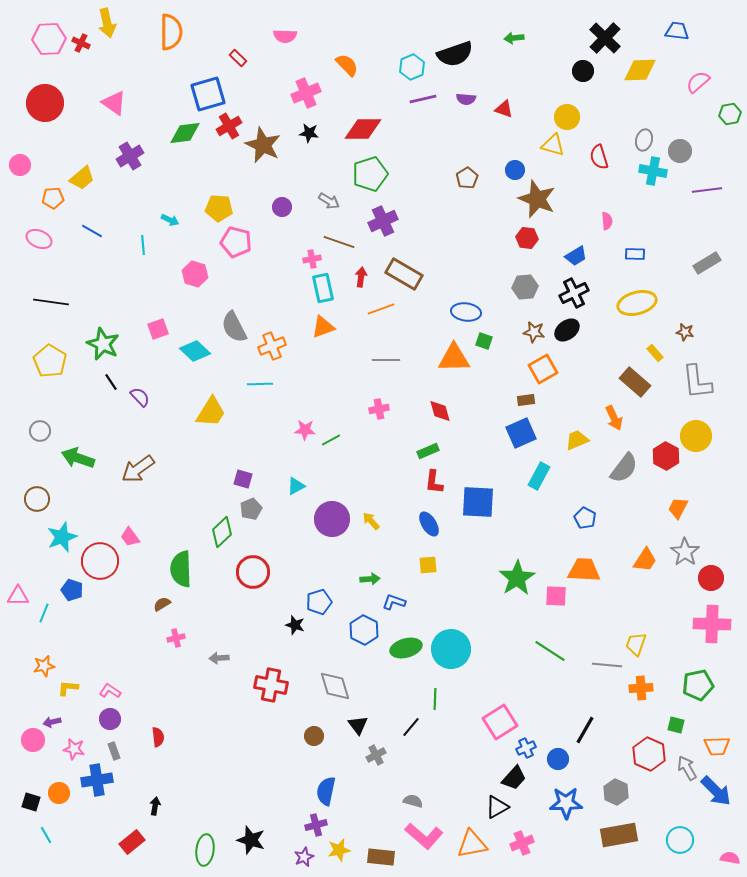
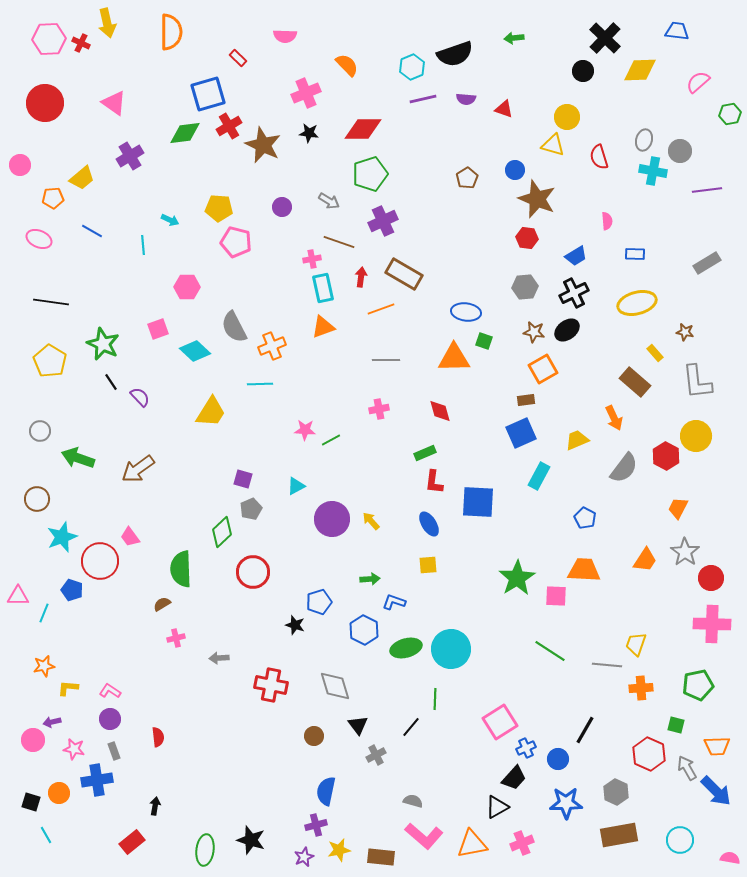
pink hexagon at (195, 274): moved 8 px left, 13 px down; rotated 15 degrees counterclockwise
green rectangle at (428, 451): moved 3 px left, 2 px down
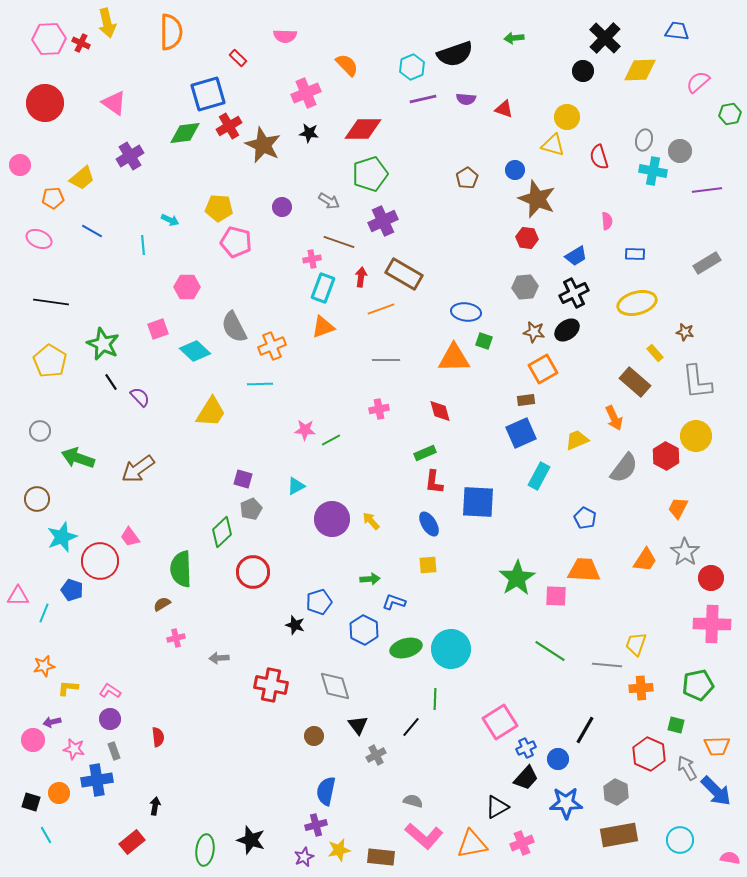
cyan rectangle at (323, 288): rotated 32 degrees clockwise
black trapezoid at (514, 778): moved 12 px right
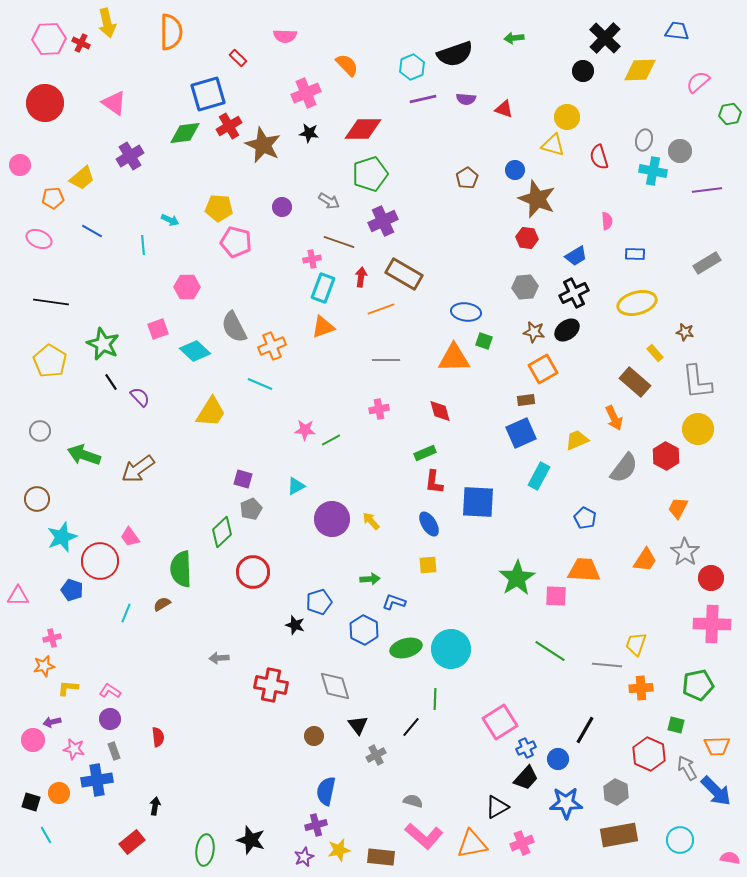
cyan line at (260, 384): rotated 25 degrees clockwise
yellow circle at (696, 436): moved 2 px right, 7 px up
green arrow at (78, 458): moved 6 px right, 3 px up
cyan line at (44, 613): moved 82 px right
pink cross at (176, 638): moved 124 px left
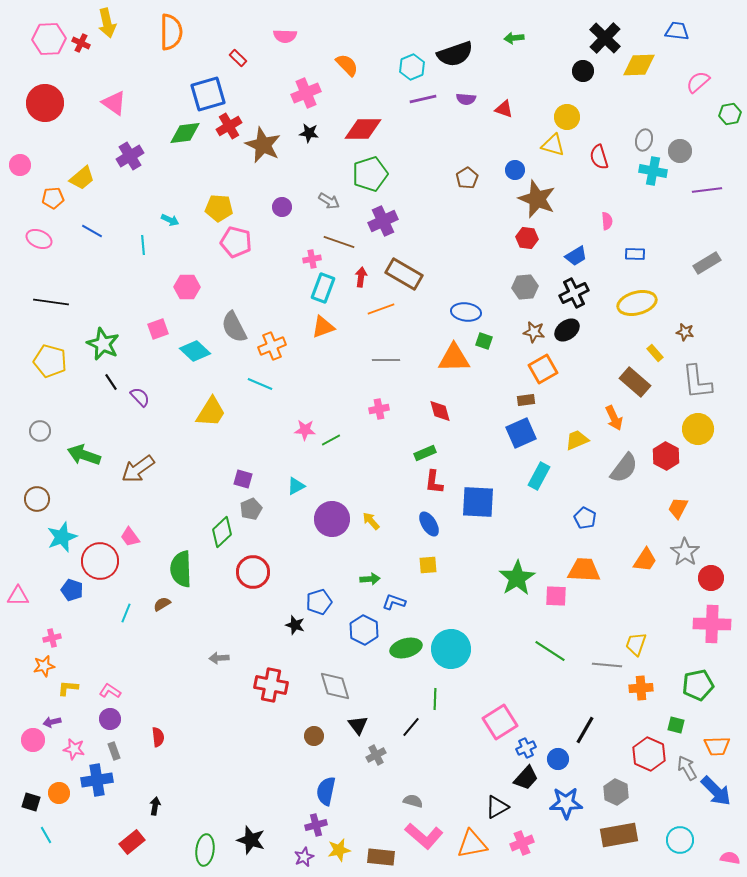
yellow diamond at (640, 70): moved 1 px left, 5 px up
yellow pentagon at (50, 361): rotated 16 degrees counterclockwise
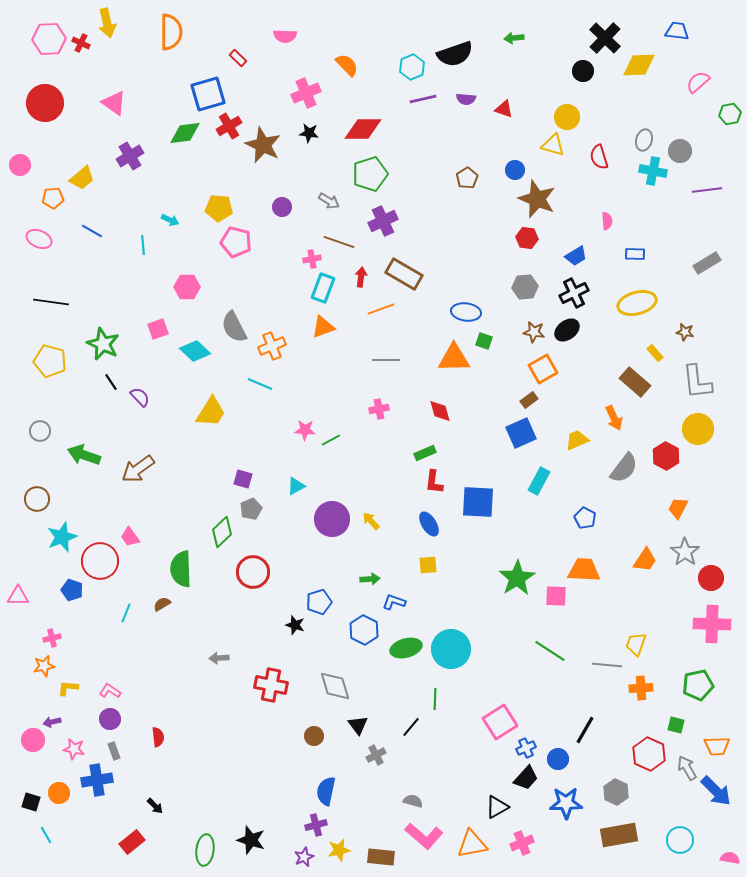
brown rectangle at (526, 400): moved 3 px right; rotated 30 degrees counterclockwise
cyan rectangle at (539, 476): moved 5 px down
black arrow at (155, 806): rotated 126 degrees clockwise
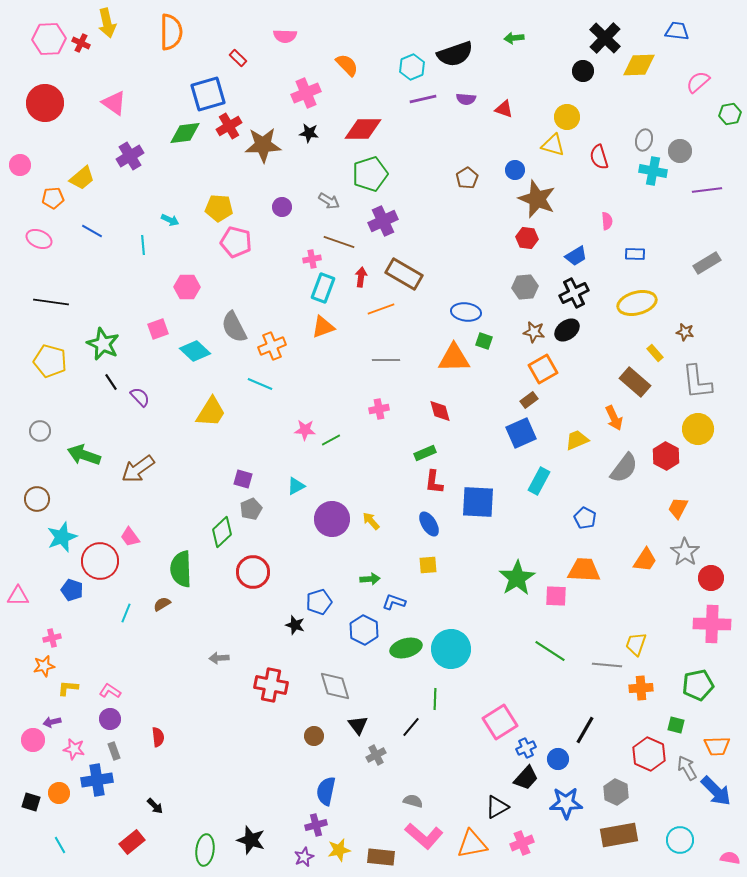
brown star at (263, 145): rotated 27 degrees counterclockwise
cyan line at (46, 835): moved 14 px right, 10 px down
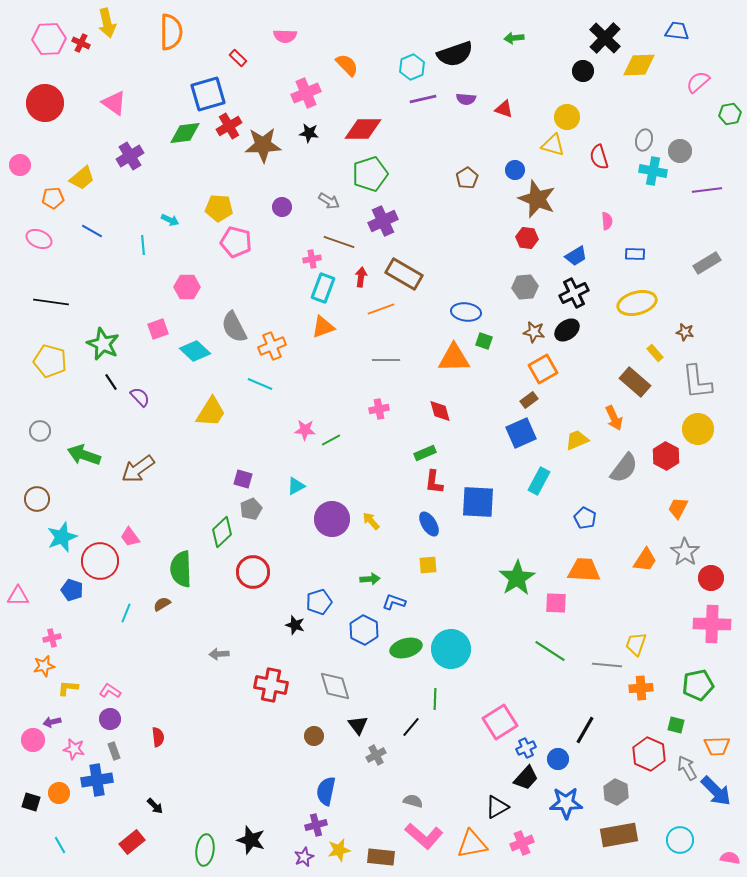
pink square at (556, 596): moved 7 px down
gray arrow at (219, 658): moved 4 px up
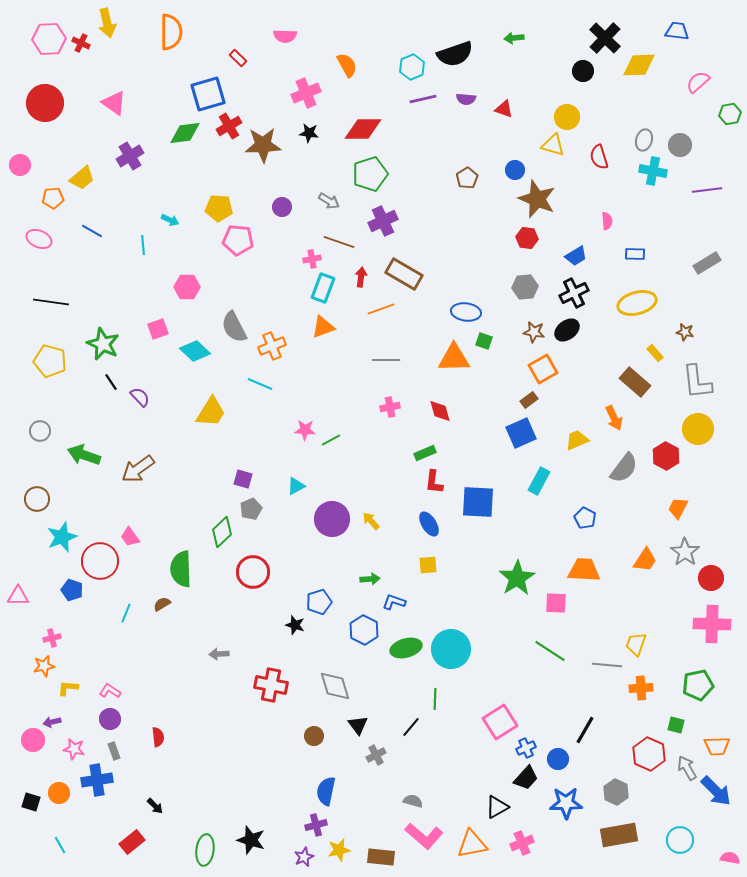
orange semicircle at (347, 65): rotated 15 degrees clockwise
gray circle at (680, 151): moved 6 px up
pink pentagon at (236, 242): moved 2 px right, 2 px up; rotated 8 degrees counterclockwise
pink cross at (379, 409): moved 11 px right, 2 px up
